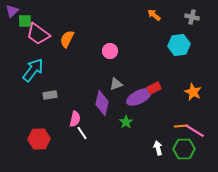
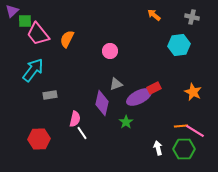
pink trapezoid: rotated 15 degrees clockwise
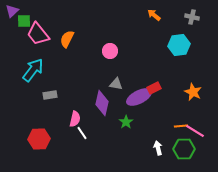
green square: moved 1 px left
gray triangle: rotated 32 degrees clockwise
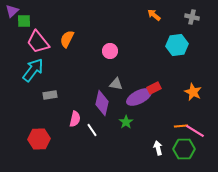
pink trapezoid: moved 8 px down
cyan hexagon: moved 2 px left
white line: moved 10 px right, 3 px up
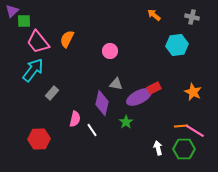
gray rectangle: moved 2 px right, 2 px up; rotated 40 degrees counterclockwise
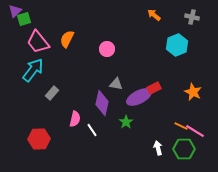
purple triangle: moved 3 px right
green square: moved 2 px up; rotated 16 degrees counterclockwise
cyan hexagon: rotated 15 degrees counterclockwise
pink circle: moved 3 px left, 2 px up
orange line: rotated 32 degrees clockwise
